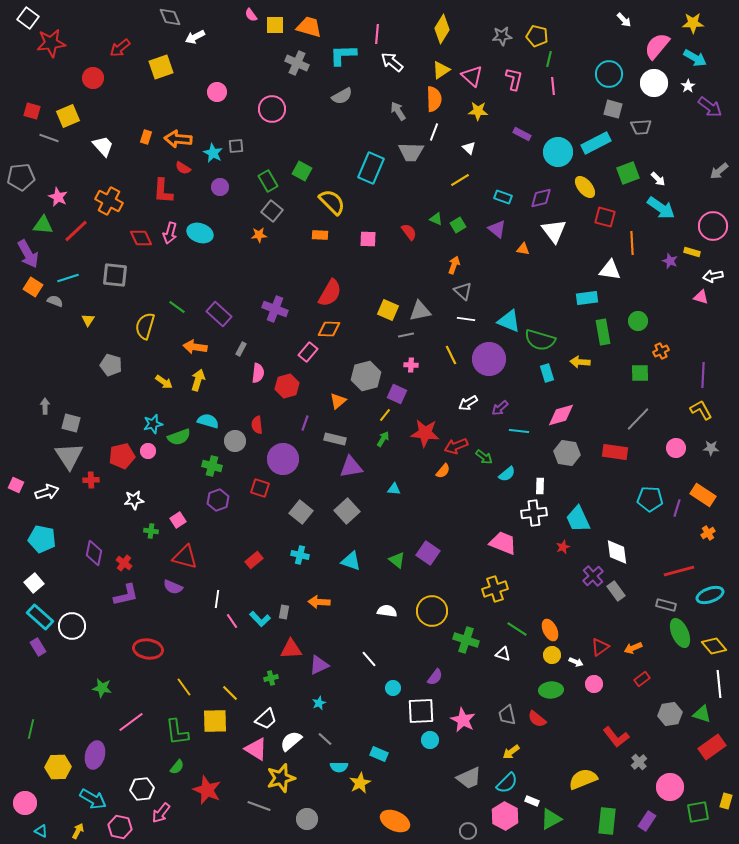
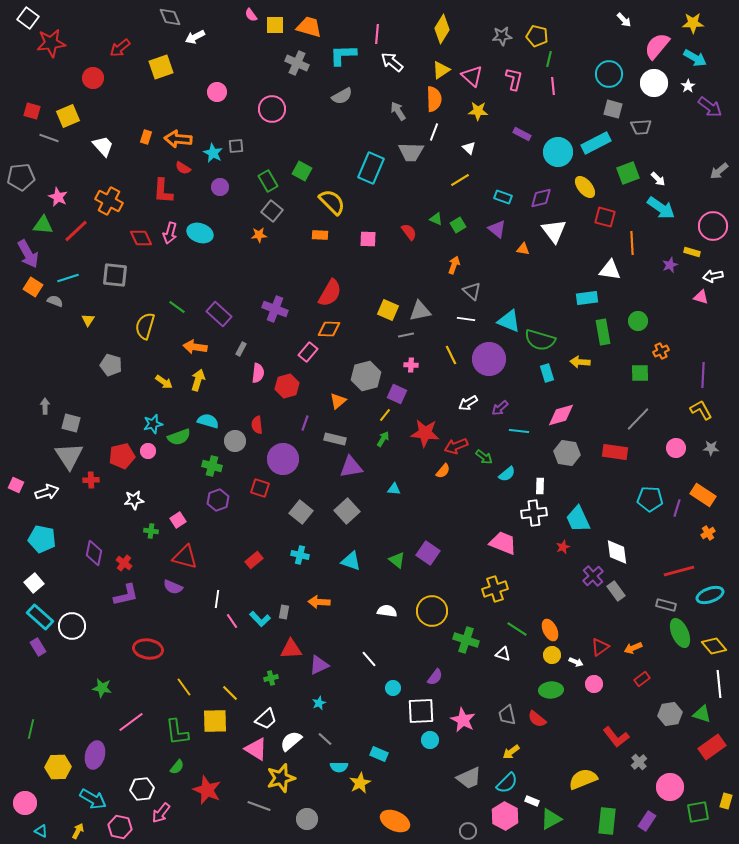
purple star at (670, 261): moved 4 px down; rotated 28 degrees clockwise
gray triangle at (463, 291): moved 9 px right
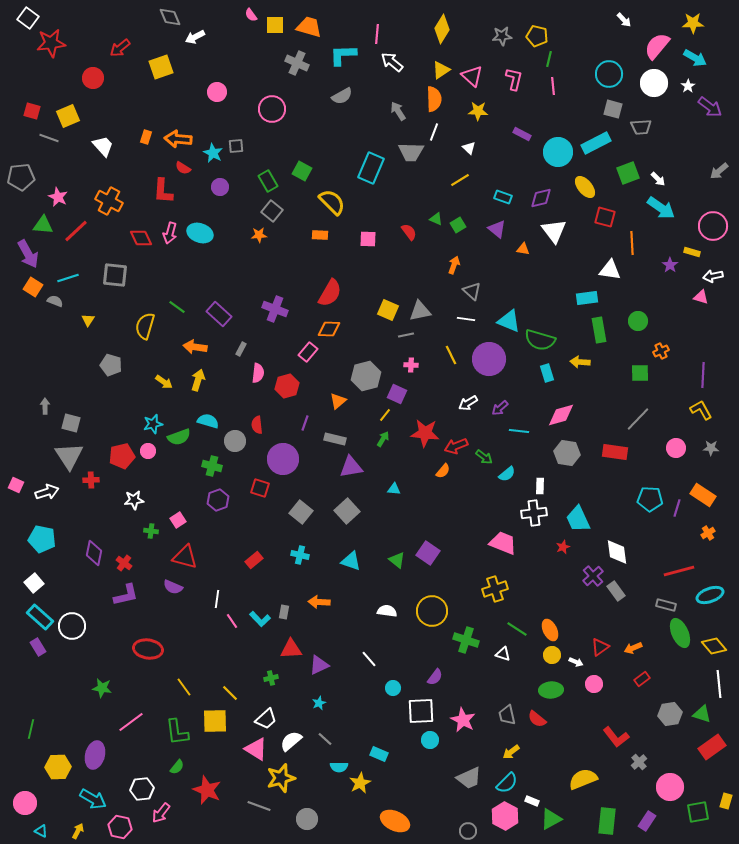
purple star at (670, 265): rotated 14 degrees counterclockwise
green rectangle at (603, 332): moved 4 px left, 2 px up
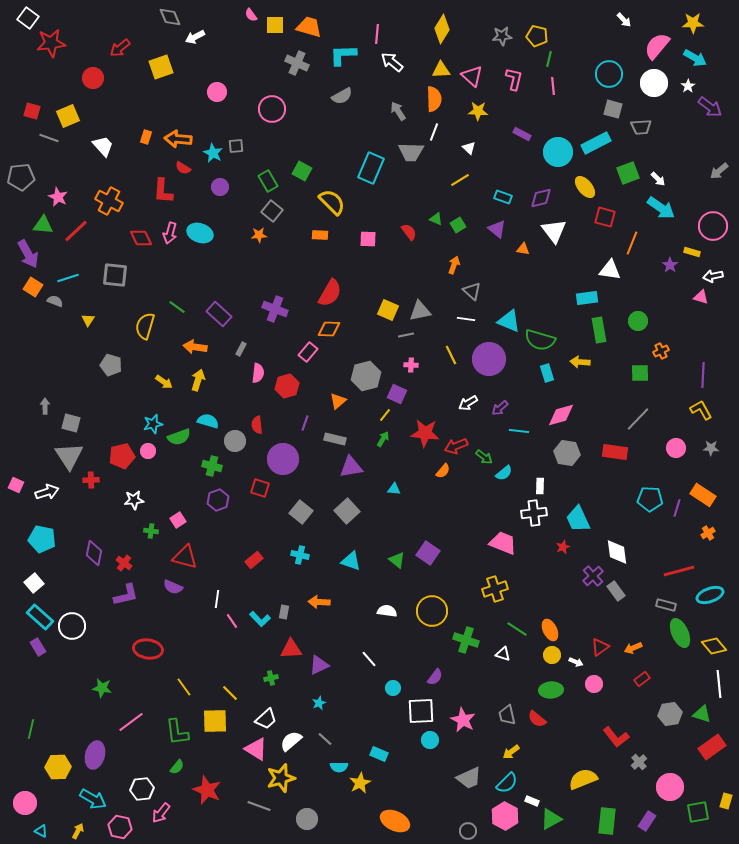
yellow triangle at (441, 70): rotated 30 degrees clockwise
orange line at (632, 243): rotated 25 degrees clockwise
cyan semicircle at (507, 474): moved 3 px left, 1 px up
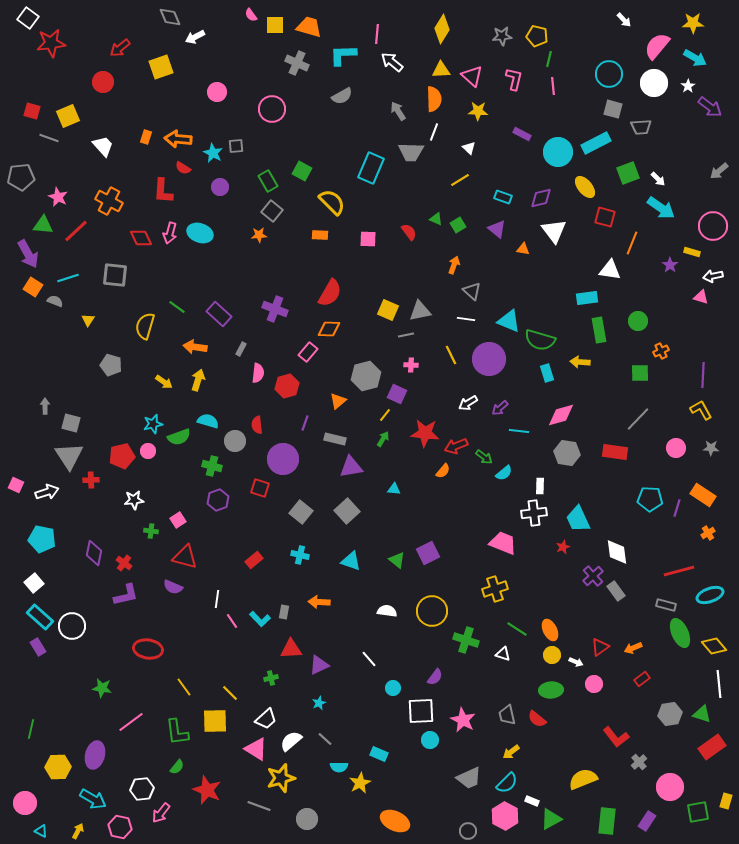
red circle at (93, 78): moved 10 px right, 4 px down
purple square at (428, 553): rotated 30 degrees clockwise
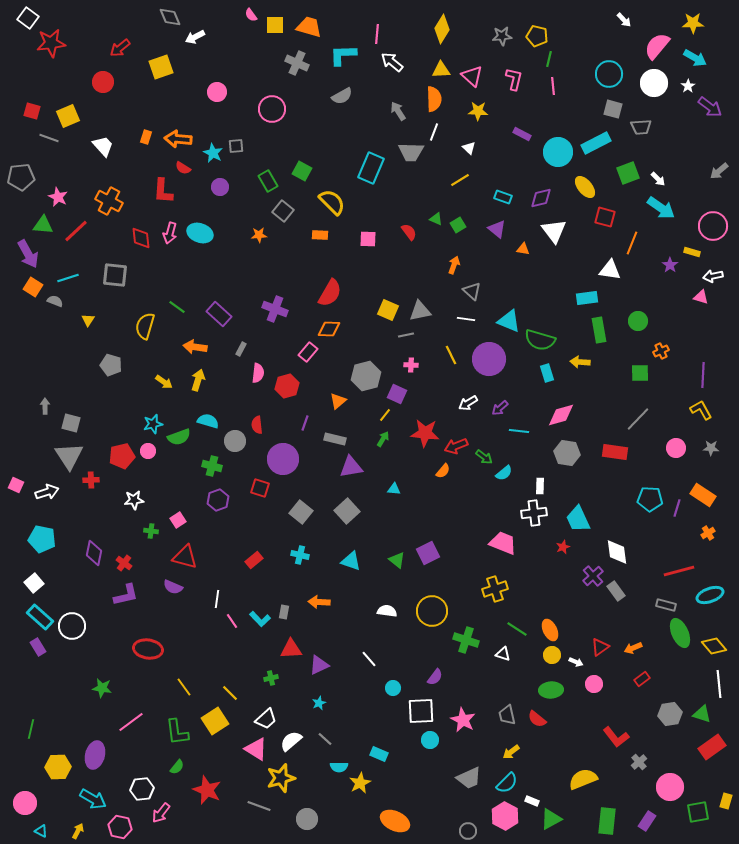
gray square at (272, 211): moved 11 px right
red diamond at (141, 238): rotated 20 degrees clockwise
yellow square at (215, 721): rotated 32 degrees counterclockwise
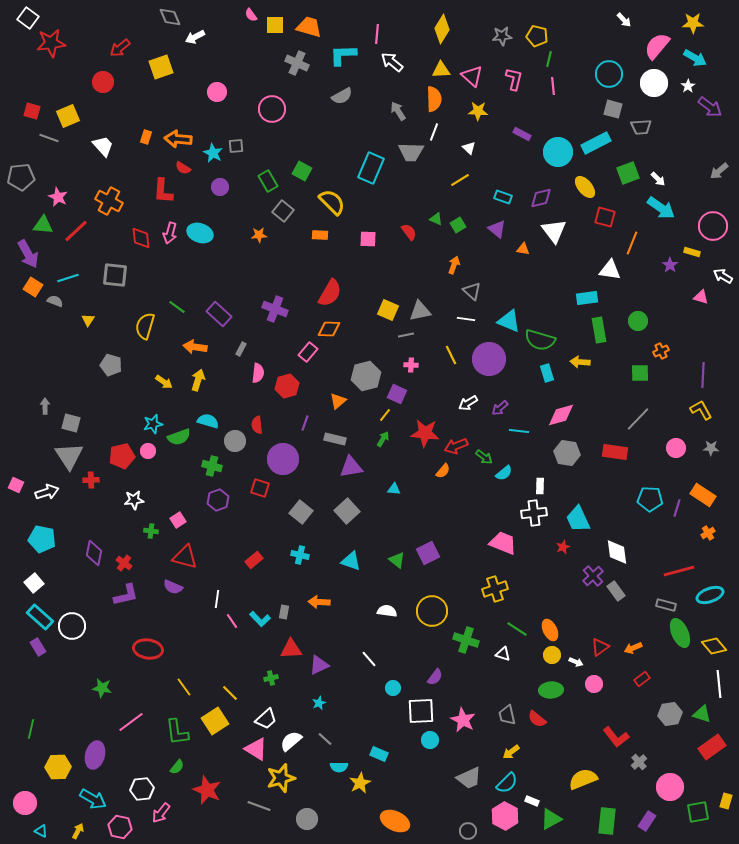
white arrow at (713, 276): moved 10 px right; rotated 42 degrees clockwise
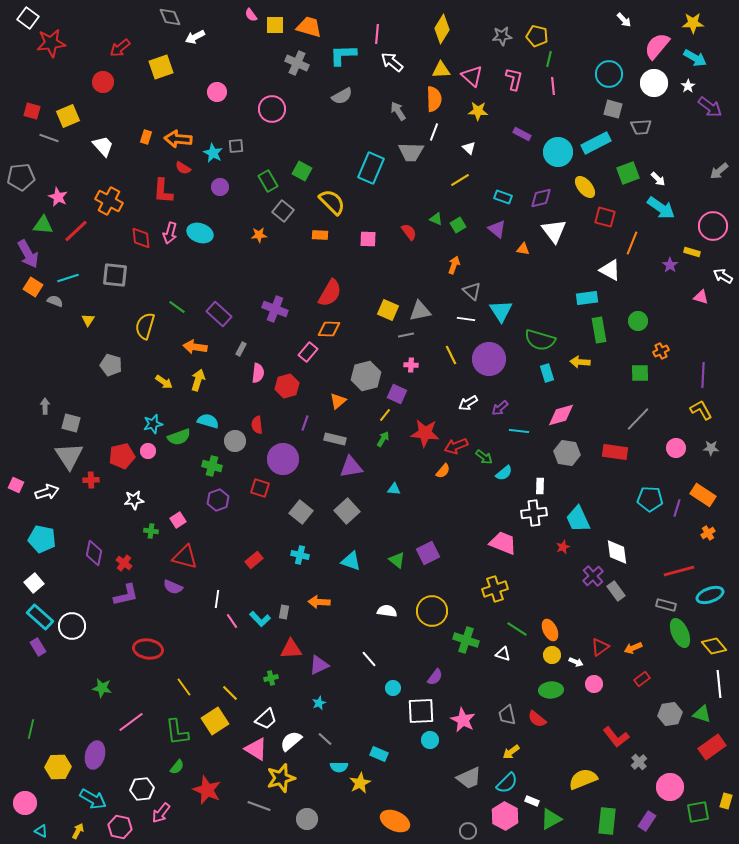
white triangle at (610, 270): rotated 20 degrees clockwise
cyan triangle at (509, 321): moved 8 px left, 10 px up; rotated 35 degrees clockwise
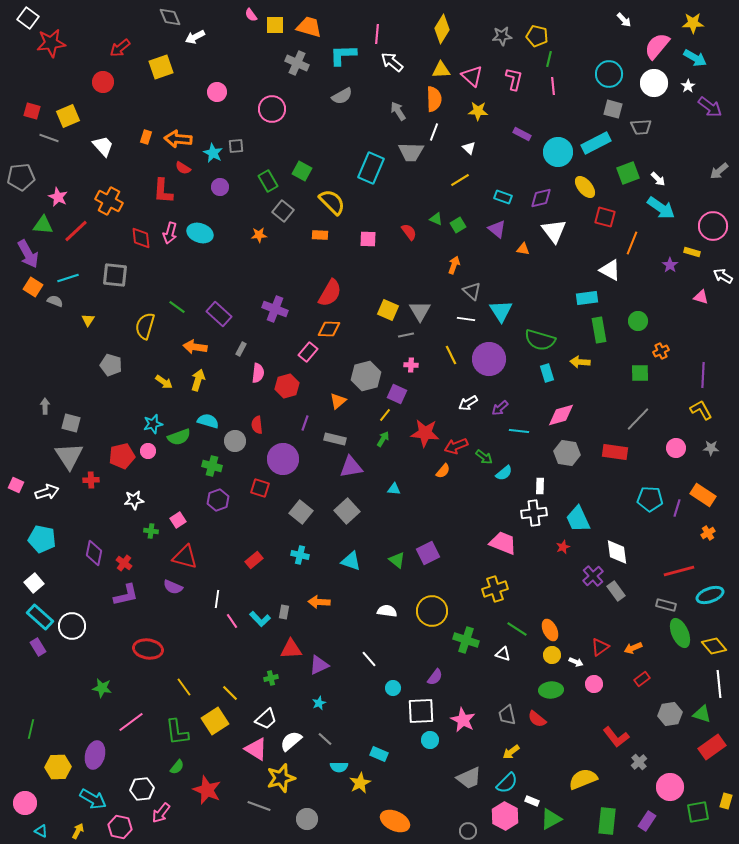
gray triangle at (420, 311): rotated 50 degrees counterclockwise
